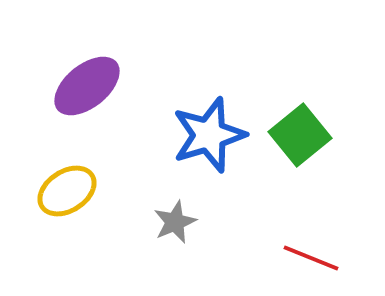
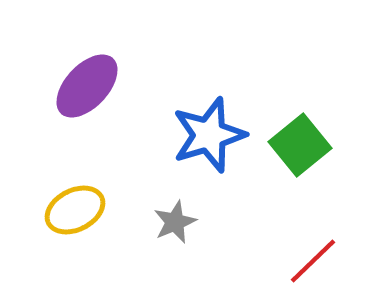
purple ellipse: rotated 8 degrees counterclockwise
green square: moved 10 px down
yellow ellipse: moved 8 px right, 19 px down; rotated 6 degrees clockwise
red line: moved 2 px right, 3 px down; rotated 66 degrees counterclockwise
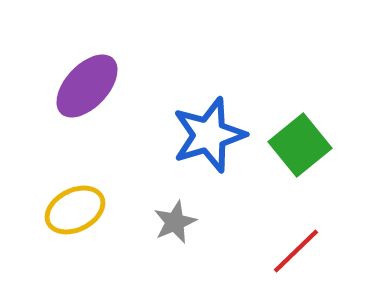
red line: moved 17 px left, 10 px up
